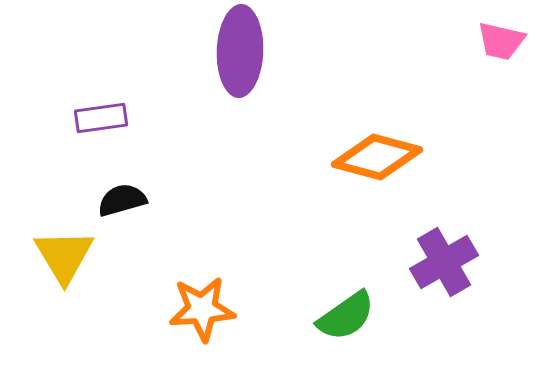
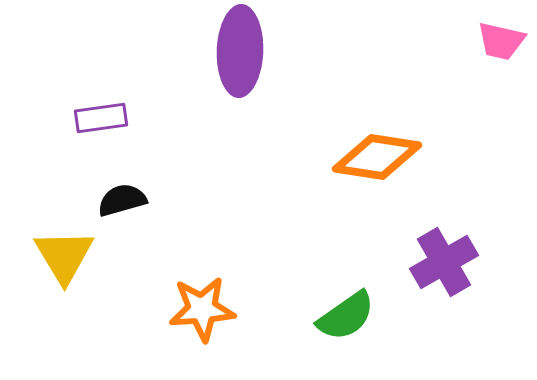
orange diamond: rotated 6 degrees counterclockwise
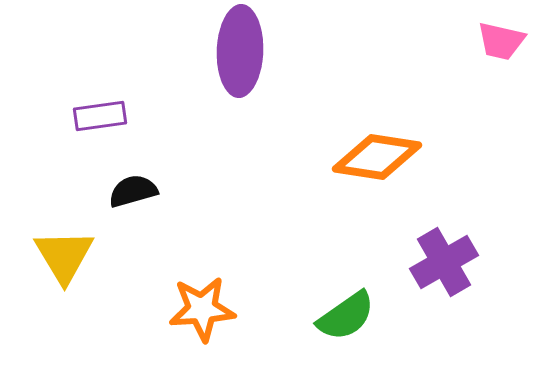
purple rectangle: moved 1 px left, 2 px up
black semicircle: moved 11 px right, 9 px up
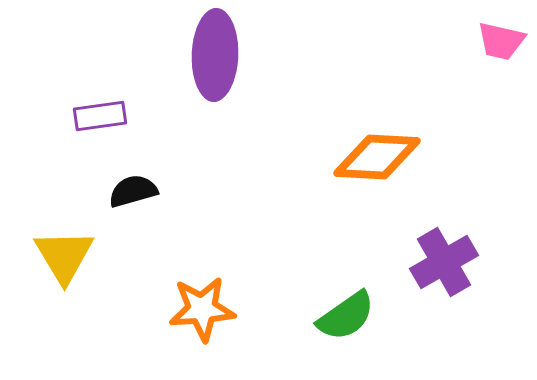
purple ellipse: moved 25 px left, 4 px down
orange diamond: rotated 6 degrees counterclockwise
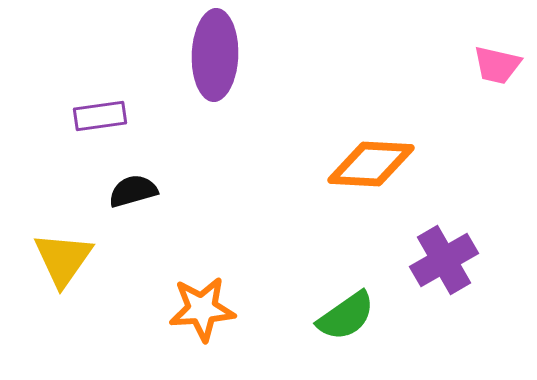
pink trapezoid: moved 4 px left, 24 px down
orange diamond: moved 6 px left, 7 px down
yellow triangle: moved 1 px left, 3 px down; rotated 6 degrees clockwise
purple cross: moved 2 px up
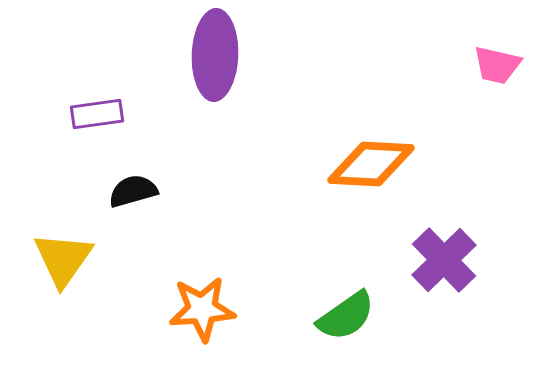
purple rectangle: moved 3 px left, 2 px up
purple cross: rotated 14 degrees counterclockwise
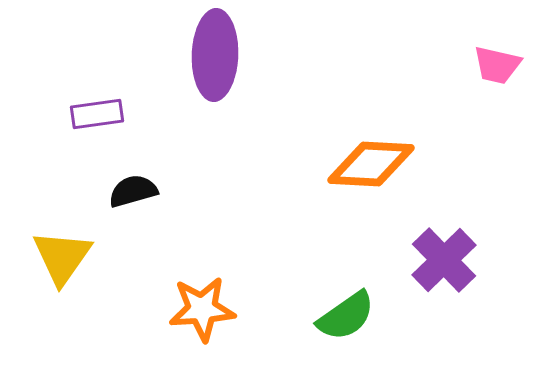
yellow triangle: moved 1 px left, 2 px up
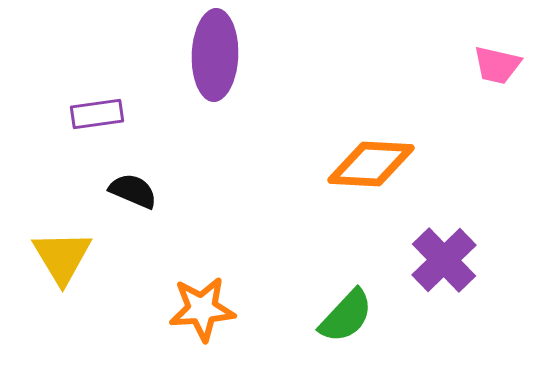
black semicircle: rotated 39 degrees clockwise
yellow triangle: rotated 6 degrees counterclockwise
green semicircle: rotated 12 degrees counterclockwise
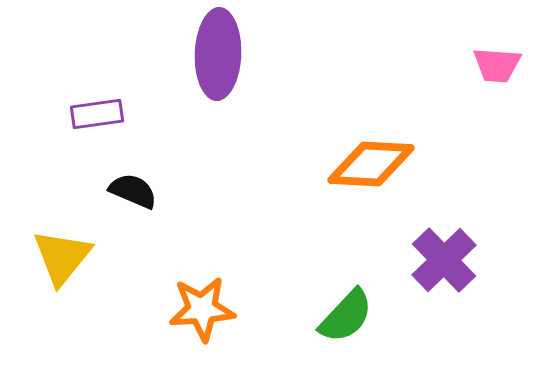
purple ellipse: moved 3 px right, 1 px up
pink trapezoid: rotated 9 degrees counterclockwise
yellow triangle: rotated 10 degrees clockwise
